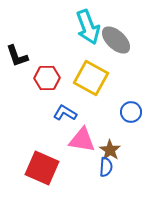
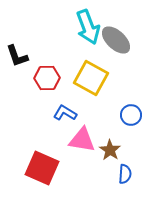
blue circle: moved 3 px down
blue semicircle: moved 19 px right, 7 px down
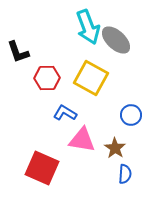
black L-shape: moved 1 px right, 4 px up
brown star: moved 5 px right, 2 px up
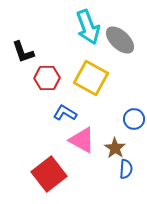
gray ellipse: moved 4 px right
black L-shape: moved 5 px right
blue circle: moved 3 px right, 4 px down
pink triangle: rotated 20 degrees clockwise
red square: moved 7 px right, 6 px down; rotated 28 degrees clockwise
blue semicircle: moved 1 px right, 5 px up
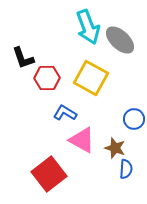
black L-shape: moved 6 px down
brown star: rotated 15 degrees counterclockwise
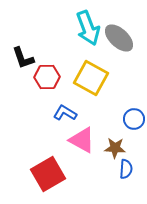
cyan arrow: moved 1 px down
gray ellipse: moved 1 px left, 2 px up
red hexagon: moved 1 px up
brown star: rotated 15 degrees counterclockwise
red square: moved 1 px left; rotated 8 degrees clockwise
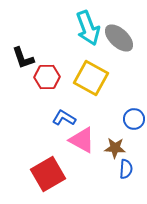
blue L-shape: moved 1 px left, 5 px down
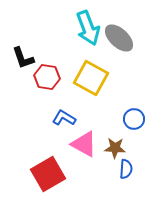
red hexagon: rotated 10 degrees clockwise
pink triangle: moved 2 px right, 4 px down
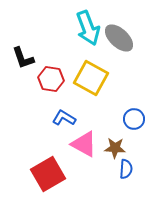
red hexagon: moved 4 px right, 2 px down
